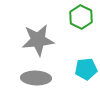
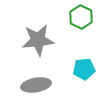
cyan pentagon: moved 2 px left
gray ellipse: moved 7 px down; rotated 12 degrees counterclockwise
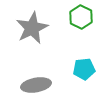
gray star: moved 6 px left, 12 px up; rotated 20 degrees counterclockwise
